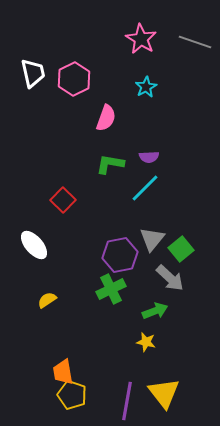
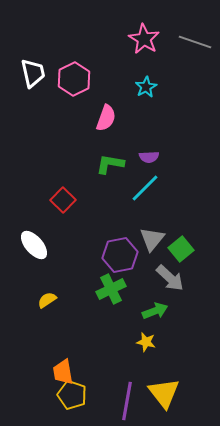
pink star: moved 3 px right
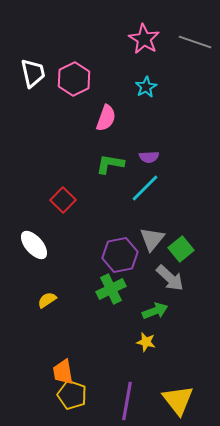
yellow triangle: moved 14 px right, 7 px down
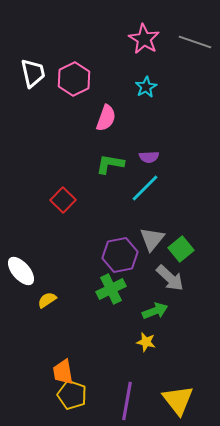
white ellipse: moved 13 px left, 26 px down
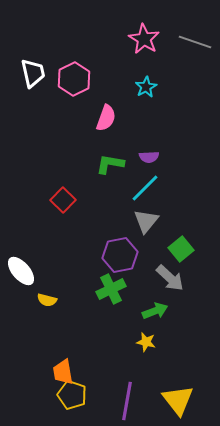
gray triangle: moved 6 px left, 18 px up
yellow semicircle: rotated 132 degrees counterclockwise
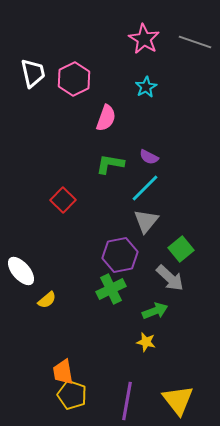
purple semicircle: rotated 30 degrees clockwise
yellow semicircle: rotated 54 degrees counterclockwise
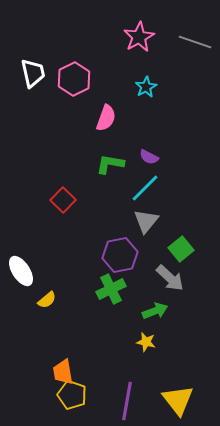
pink star: moved 5 px left, 2 px up; rotated 12 degrees clockwise
white ellipse: rotated 8 degrees clockwise
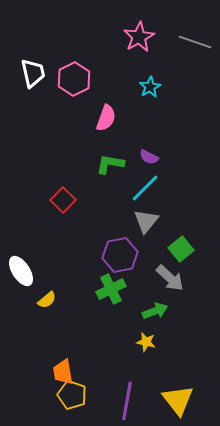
cyan star: moved 4 px right
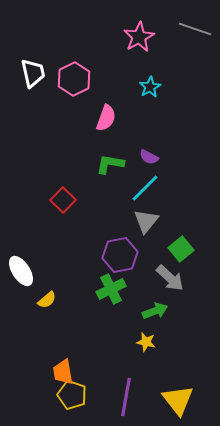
gray line: moved 13 px up
purple line: moved 1 px left, 4 px up
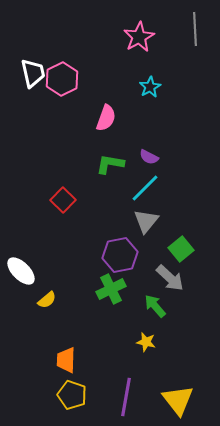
gray line: rotated 68 degrees clockwise
pink hexagon: moved 12 px left
white ellipse: rotated 12 degrees counterclockwise
green arrow: moved 5 px up; rotated 110 degrees counterclockwise
orange trapezoid: moved 3 px right, 12 px up; rotated 12 degrees clockwise
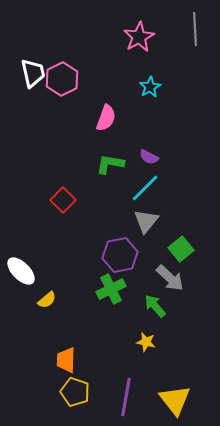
yellow pentagon: moved 3 px right, 3 px up
yellow triangle: moved 3 px left
